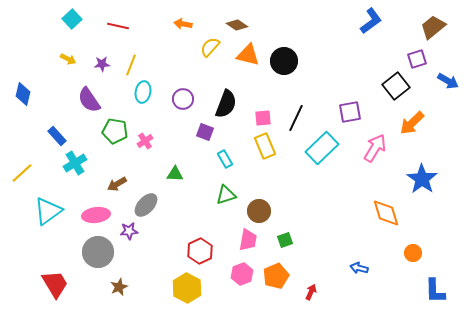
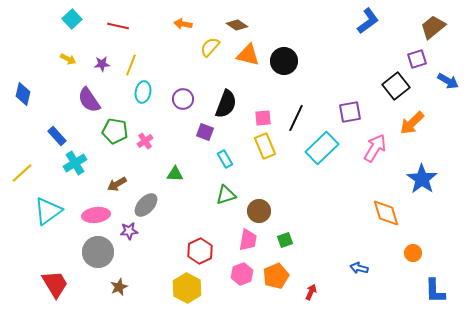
blue L-shape at (371, 21): moved 3 px left
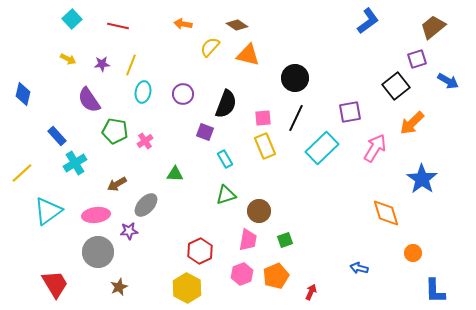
black circle at (284, 61): moved 11 px right, 17 px down
purple circle at (183, 99): moved 5 px up
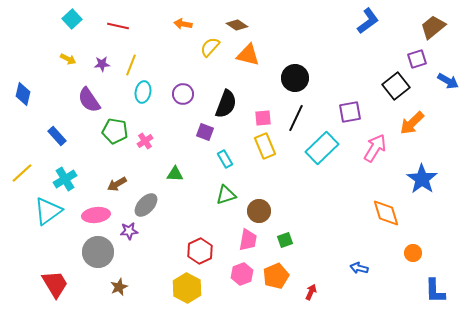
cyan cross at (75, 163): moved 10 px left, 16 px down
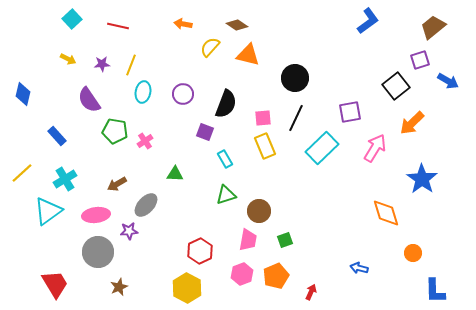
purple square at (417, 59): moved 3 px right, 1 px down
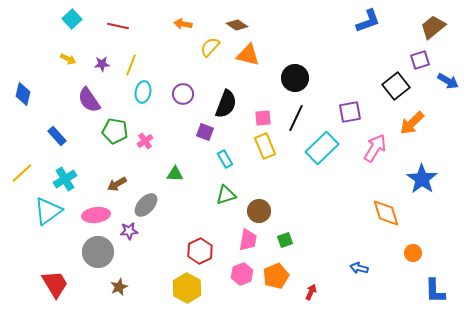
blue L-shape at (368, 21): rotated 16 degrees clockwise
